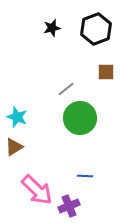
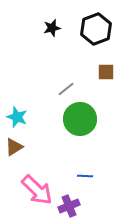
green circle: moved 1 px down
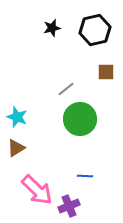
black hexagon: moved 1 px left, 1 px down; rotated 8 degrees clockwise
brown triangle: moved 2 px right, 1 px down
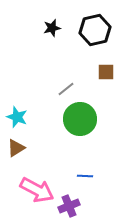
pink arrow: rotated 16 degrees counterclockwise
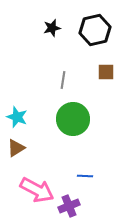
gray line: moved 3 px left, 9 px up; rotated 42 degrees counterclockwise
green circle: moved 7 px left
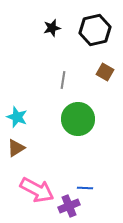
brown square: moved 1 px left; rotated 30 degrees clockwise
green circle: moved 5 px right
blue line: moved 12 px down
